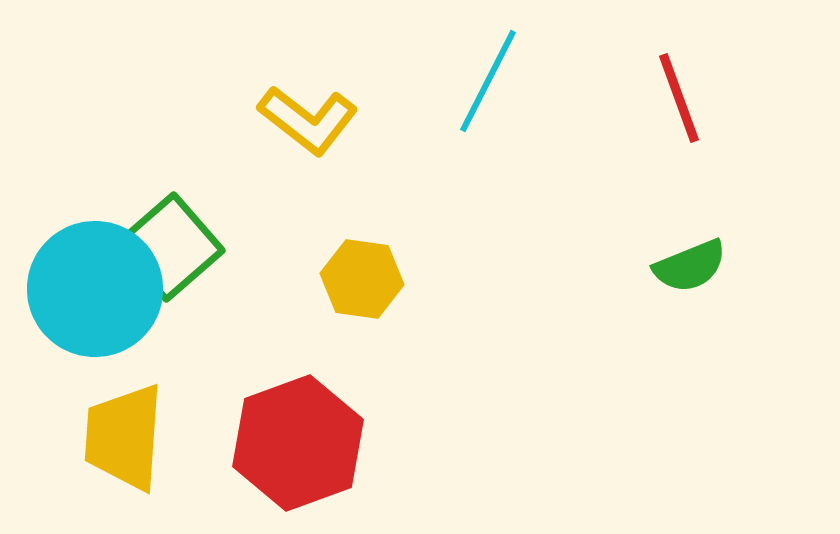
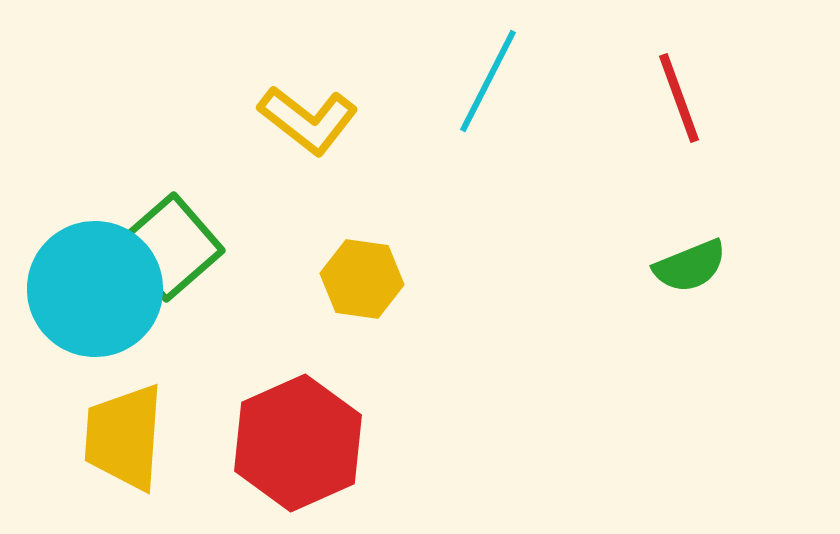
red hexagon: rotated 4 degrees counterclockwise
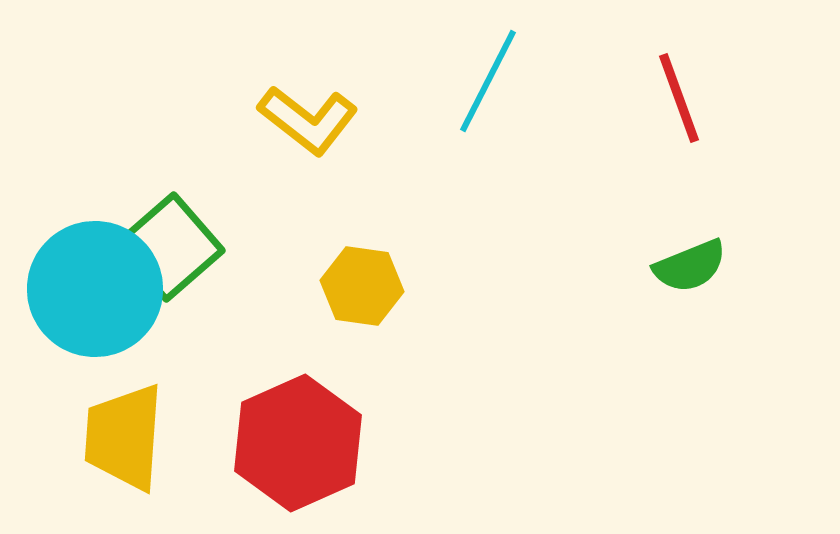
yellow hexagon: moved 7 px down
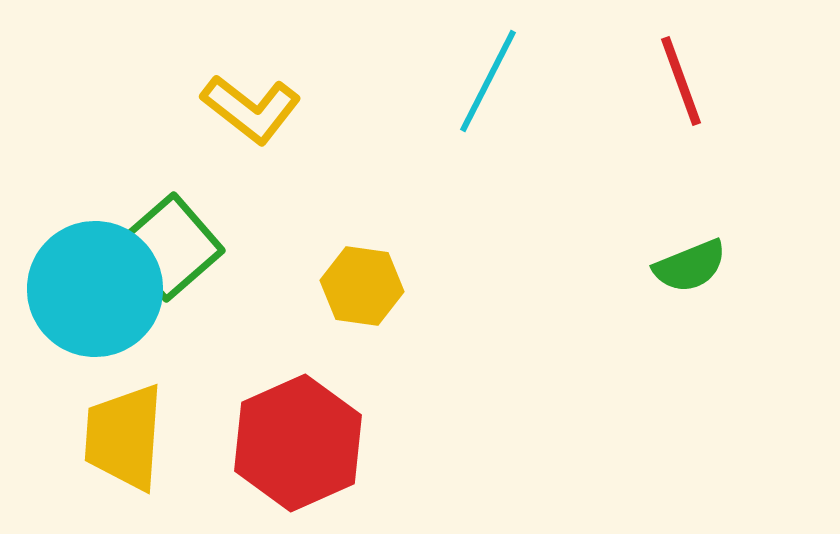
red line: moved 2 px right, 17 px up
yellow L-shape: moved 57 px left, 11 px up
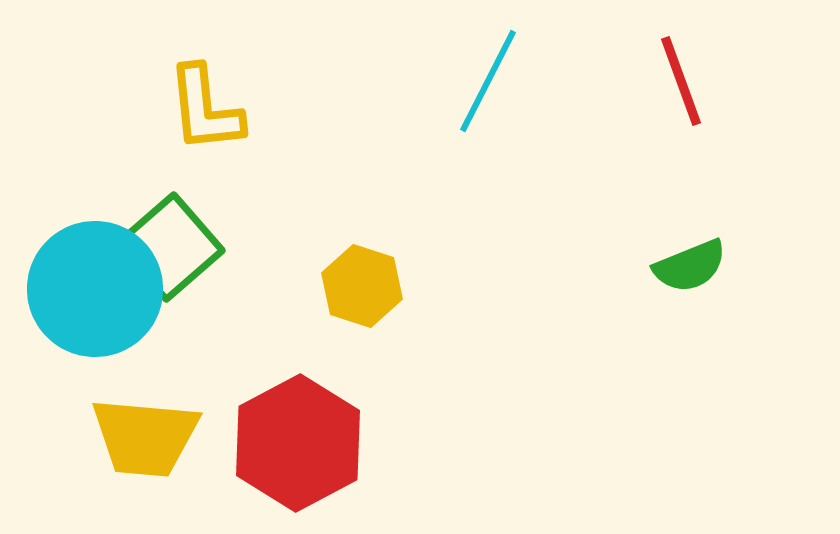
yellow L-shape: moved 46 px left; rotated 46 degrees clockwise
yellow hexagon: rotated 10 degrees clockwise
yellow trapezoid: moved 21 px right; rotated 89 degrees counterclockwise
red hexagon: rotated 4 degrees counterclockwise
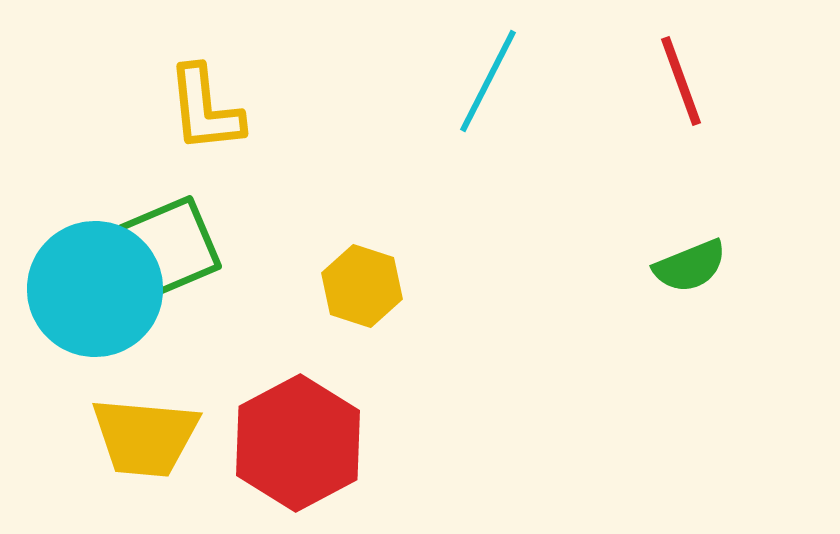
green square: rotated 18 degrees clockwise
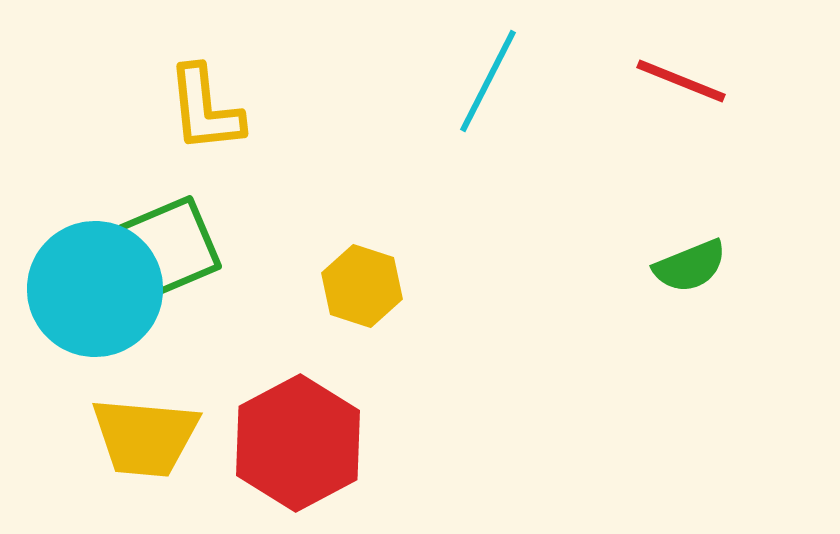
red line: rotated 48 degrees counterclockwise
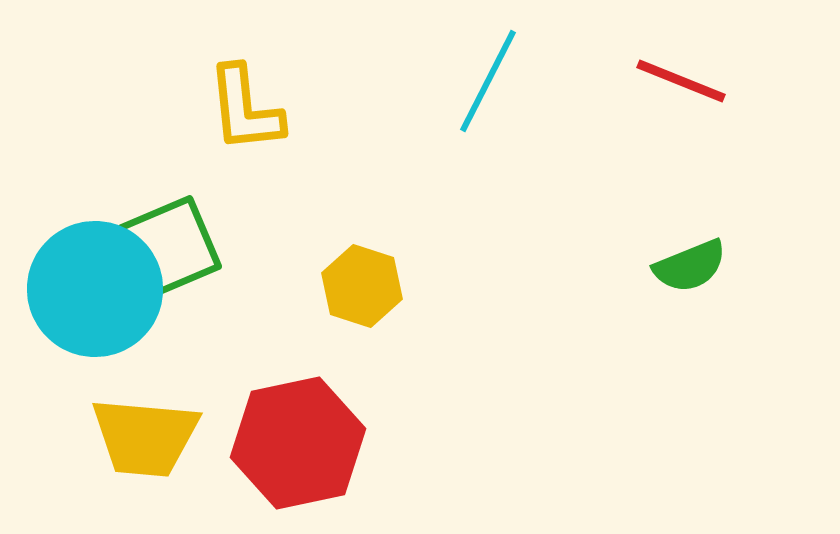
yellow L-shape: moved 40 px right
red hexagon: rotated 16 degrees clockwise
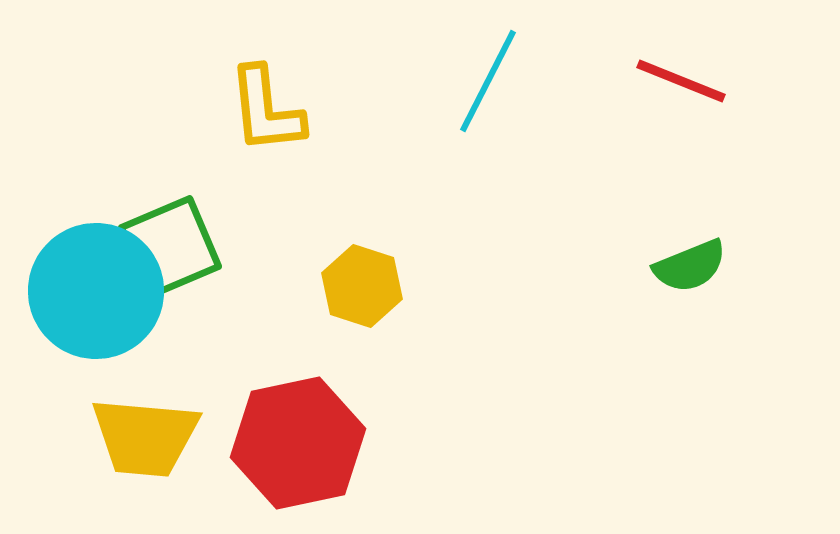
yellow L-shape: moved 21 px right, 1 px down
cyan circle: moved 1 px right, 2 px down
